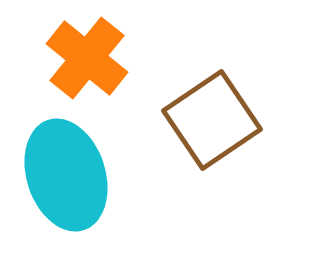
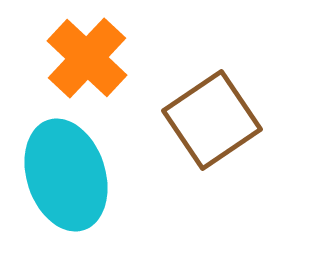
orange cross: rotated 4 degrees clockwise
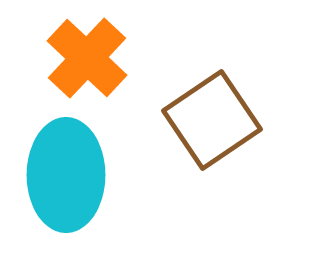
cyan ellipse: rotated 18 degrees clockwise
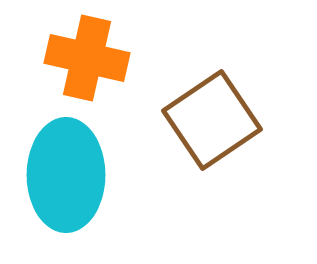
orange cross: rotated 30 degrees counterclockwise
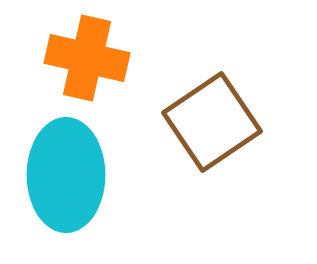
brown square: moved 2 px down
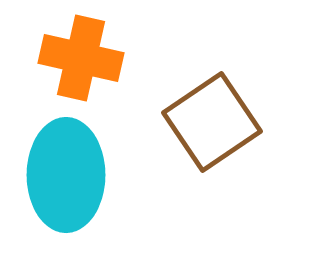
orange cross: moved 6 px left
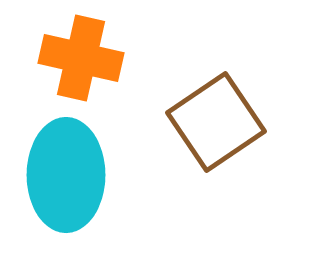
brown square: moved 4 px right
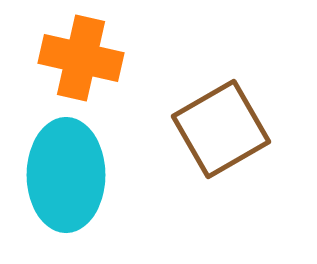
brown square: moved 5 px right, 7 px down; rotated 4 degrees clockwise
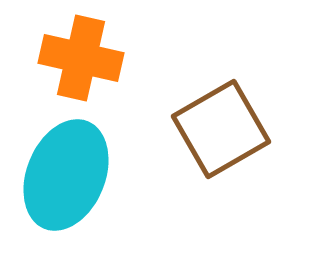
cyan ellipse: rotated 22 degrees clockwise
